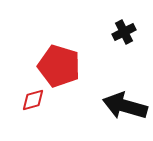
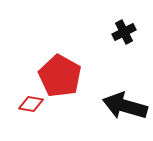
red pentagon: moved 1 px right, 10 px down; rotated 12 degrees clockwise
red diamond: moved 2 px left, 4 px down; rotated 25 degrees clockwise
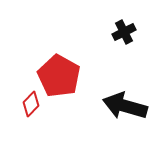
red pentagon: moved 1 px left
red diamond: rotated 55 degrees counterclockwise
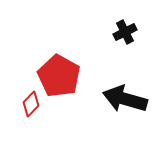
black cross: moved 1 px right
black arrow: moved 7 px up
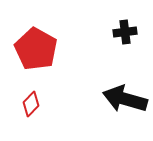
black cross: rotated 20 degrees clockwise
red pentagon: moved 23 px left, 27 px up
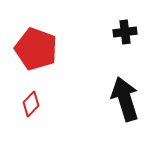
red pentagon: rotated 9 degrees counterclockwise
black arrow: rotated 57 degrees clockwise
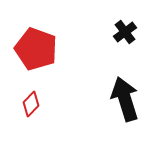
black cross: rotated 30 degrees counterclockwise
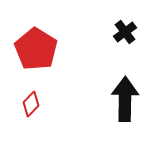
red pentagon: rotated 12 degrees clockwise
black arrow: rotated 18 degrees clockwise
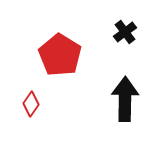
red pentagon: moved 24 px right, 6 px down
red diamond: rotated 10 degrees counterclockwise
